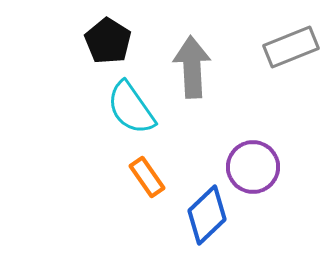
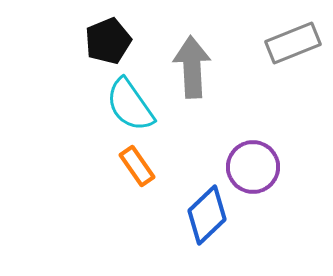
black pentagon: rotated 18 degrees clockwise
gray rectangle: moved 2 px right, 4 px up
cyan semicircle: moved 1 px left, 3 px up
orange rectangle: moved 10 px left, 11 px up
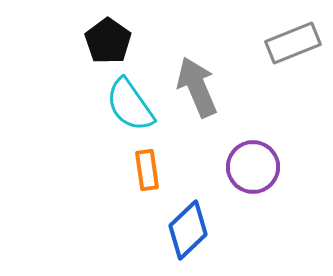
black pentagon: rotated 15 degrees counterclockwise
gray arrow: moved 5 px right, 20 px down; rotated 20 degrees counterclockwise
orange rectangle: moved 10 px right, 4 px down; rotated 27 degrees clockwise
blue diamond: moved 19 px left, 15 px down
